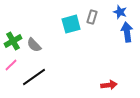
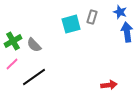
pink line: moved 1 px right, 1 px up
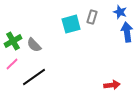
red arrow: moved 3 px right
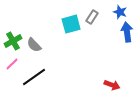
gray rectangle: rotated 16 degrees clockwise
red arrow: rotated 28 degrees clockwise
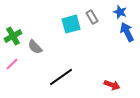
gray rectangle: rotated 64 degrees counterclockwise
blue arrow: rotated 18 degrees counterclockwise
green cross: moved 5 px up
gray semicircle: moved 1 px right, 2 px down
black line: moved 27 px right
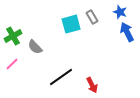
red arrow: moved 20 px left; rotated 42 degrees clockwise
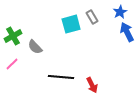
blue star: rotated 24 degrees clockwise
black line: rotated 40 degrees clockwise
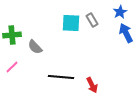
gray rectangle: moved 3 px down
cyan square: moved 1 px up; rotated 18 degrees clockwise
blue arrow: moved 1 px left, 1 px down
green cross: moved 1 px left, 1 px up; rotated 24 degrees clockwise
pink line: moved 3 px down
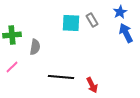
gray semicircle: rotated 126 degrees counterclockwise
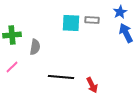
gray rectangle: rotated 56 degrees counterclockwise
